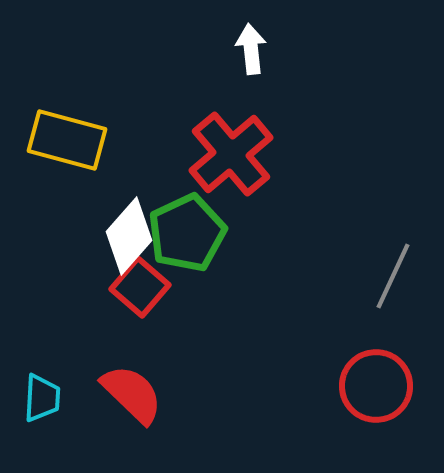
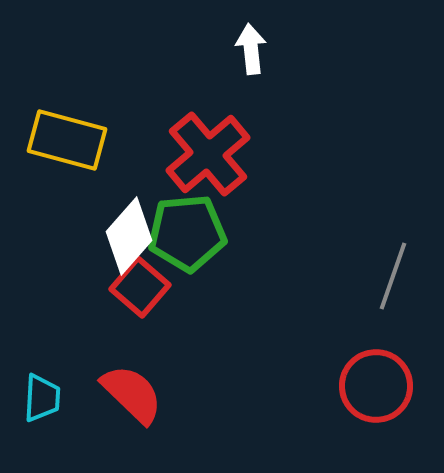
red cross: moved 23 px left
green pentagon: rotated 20 degrees clockwise
gray line: rotated 6 degrees counterclockwise
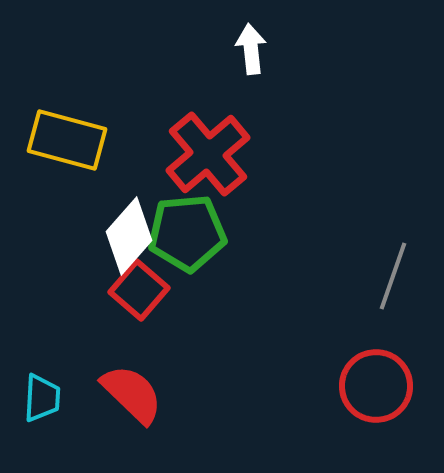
red square: moved 1 px left, 3 px down
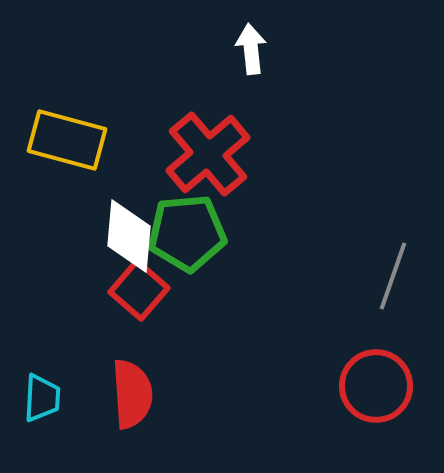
white diamond: rotated 36 degrees counterclockwise
red semicircle: rotated 42 degrees clockwise
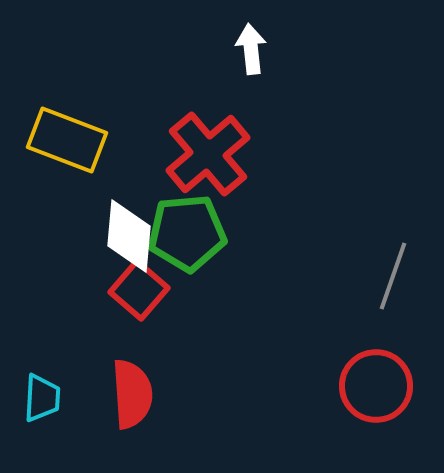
yellow rectangle: rotated 6 degrees clockwise
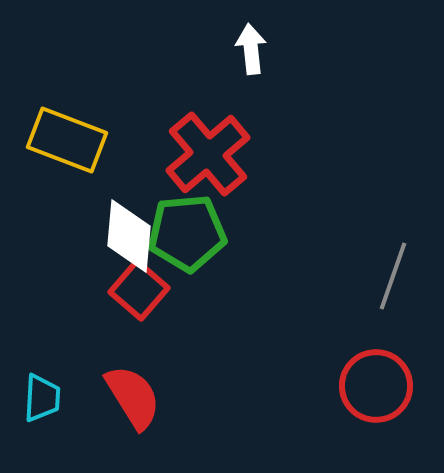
red semicircle: moved 1 px right, 3 px down; rotated 28 degrees counterclockwise
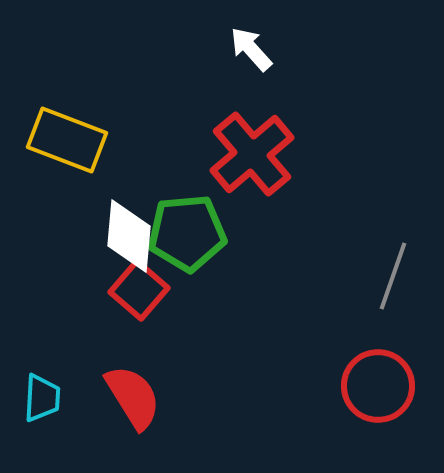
white arrow: rotated 36 degrees counterclockwise
red cross: moved 44 px right
red circle: moved 2 px right
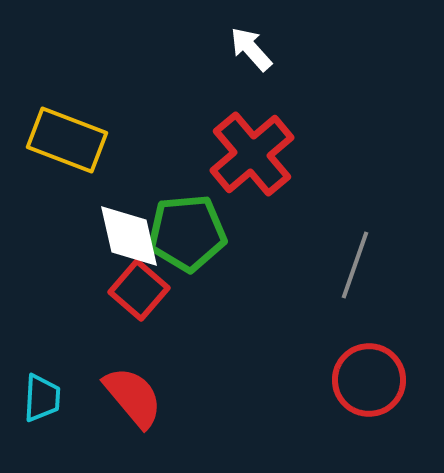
white diamond: rotated 18 degrees counterclockwise
gray line: moved 38 px left, 11 px up
red circle: moved 9 px left, 6 px up
red semicircle: rotated 8 degrees counterclockwise
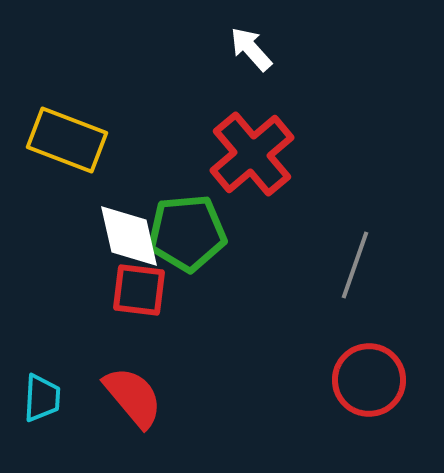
red square: rotated 34 degrees counterclockwise
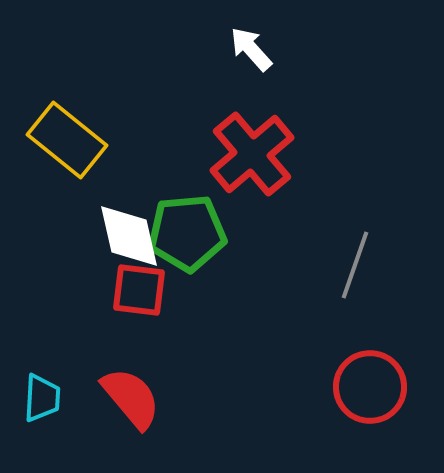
yellow rectangle: rotated 18 degrees clockwise
red circle: moved 1 px right, 7 px down
red semicircle: moved 2 px left, 1 px down
